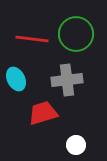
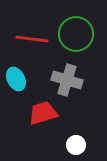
gray cross: rotated 24 degrees clockwise
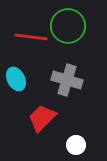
green circle: moved 8 px left, 8 px up
red line: moved 1 px left, 2 px up
red trapezoid: moved 1 px left, 5 px down; rotated 28 degrees counterclockwise
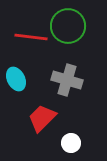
white circle: moved 5 px left, 2 px up
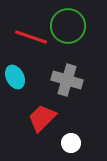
red line: rotated 12 degrees clockwise
cyan ellipse: moved 1 px left, 2 px up
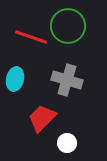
cyan ellipse: moved 2 px down; rotated 40 degrees clockwise
white circle: moved 4 px left
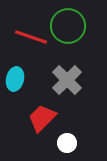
gray cross: rotated 28 degrees clockwise
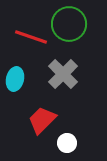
green circle: moved 1 px right, 2 px up
gray cross: moved 4 px left, 6 px up
red trapezoid: moved 2 px down
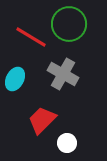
red line: rotated 12 degrees clockwise
gray cross: rotated 16 degrees counterclockwise
cyan ellipse: rotated 15 degrees clockwise
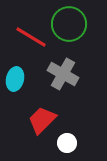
cyan ellipse: rotated 15 degrees counterclockwise
